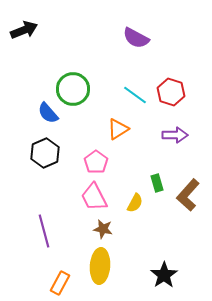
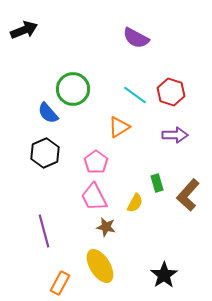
orange triangle: moved 1 px right, 2 px up
brown star: moved 3 px right, 2 px up
yellow ellipse: rotated 36 degrees counterclockwise
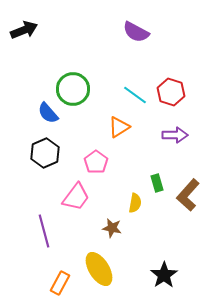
purple semicircle: moved 6 px up
pink trapezoid: moved 18 px left; rotated 116 degrees counterclockwise
yellow semicircle: rotated 18 degrees counterclockwise
brown star: moved 6 px right, 1 px down
yellow ellipse: moved 1 px left, 3 px down
